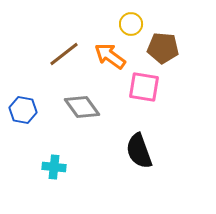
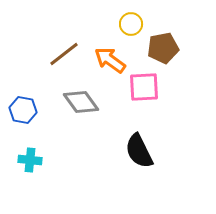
brown pentagon: rotated 16 degrees counterclockwise
orange arrow: moved 4 px down
pink square: rotated 12 degrees counterclockwise
gray diamond: moved 1 px left, 5 px up
black semicircle: rotated 6 degrees counterclockwise
cyan cross: moved 24 px left, 7 px up
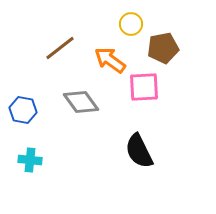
brown line: moved 4 px left, 6 px up
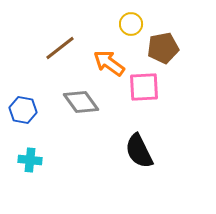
orange arrow: moved 1 px left, 3 px down
